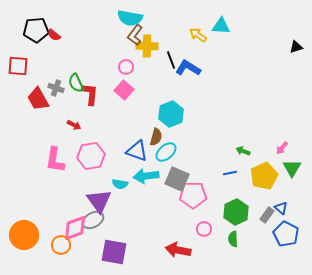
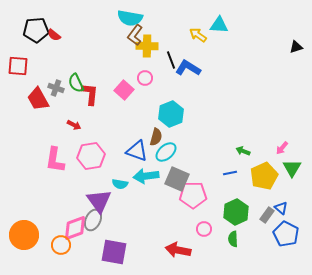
cyan triangle at (221, 26): moved 2 px left, 1 px up
pink circle at (126, 67): moved 19 px right, 11 px down
gray ellipse at (93, 220): rotated 35 degrees counterclockwise
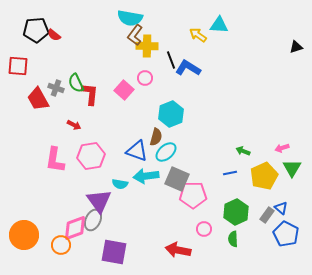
pink arrow at (282, 148): rotated 32 degrees clockwise
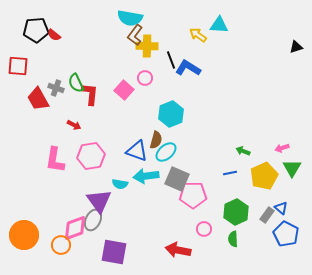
brown semicircle at (156, 137): moved 3 px down
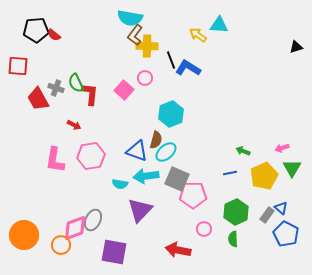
purple triangle at (99, 201): moved 41 px right, 9 px down; rotated 20 degrees clockwise
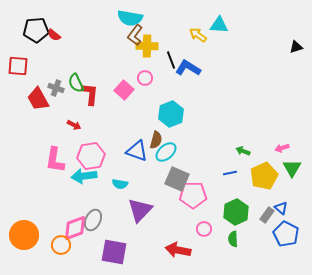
cyan arrow at (146, 176): moved 62 px left
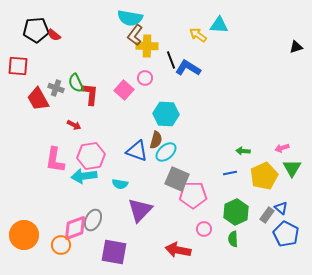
cyan hexagon at (171, 114): moved 5 px left; rotated 25 degrees clockwise
green arrow at (243, 151): rotated 16 degrees counterclockwise
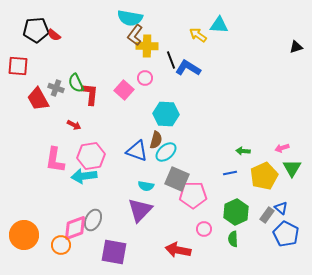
cyan semicircle at (120, 184): moved 26 px right, 2 px down
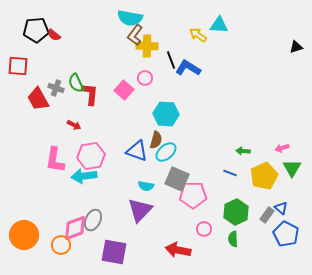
blue line at (230, 173): rotated 32 degrees clockwise
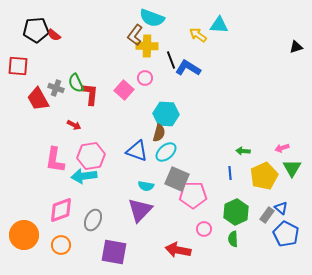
cyan semicircle at (130, 18): moved 22 px right; rotated 10 degrees clockwise
brown semicircle at (156, 140): moved 3 px right, 7 px up
blue line at (230, 173): rotated 64 degrees clockwise
pink diamond at (75, 228): moved 14 px left, 18 px up
